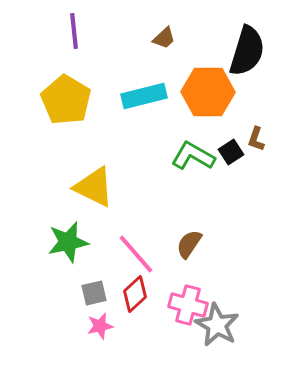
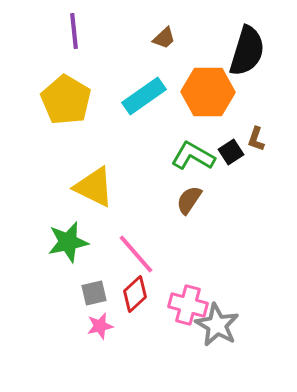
cyan rectangle: rotated 21 degrees counterclockwise
brown semicircle: moved 44 px up
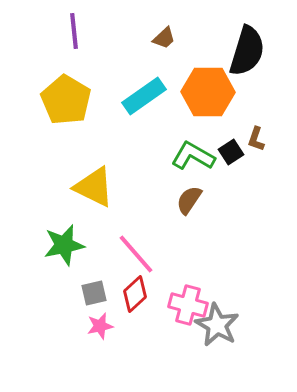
green star: moved 4 px left, 3 px down
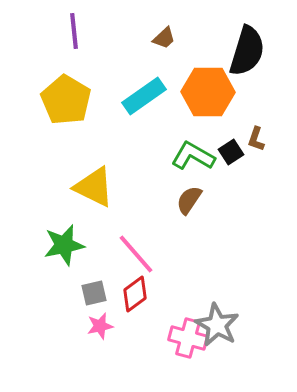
red diamond: rotated 6 degrees clockwise
pink cross: moved 33 px down
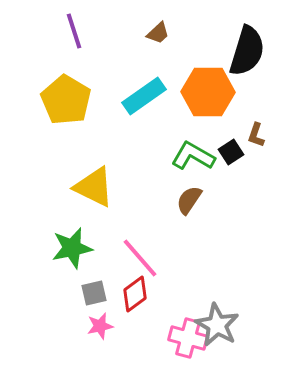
purple line: rotated 12 degrees counterclockwise
brown trapezoid: moved 6 px left, 5 px up
brown L-shape: moved 4 px up
green star: moved 8 px right, 3 px down
pink line: moved 4 px right, 4 px down
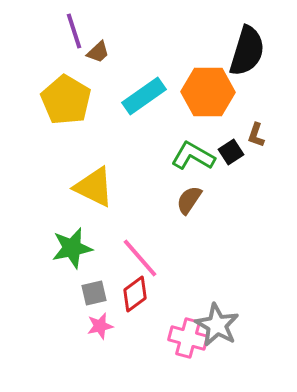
brown trapezoid: moved 60 px left, 19 px down
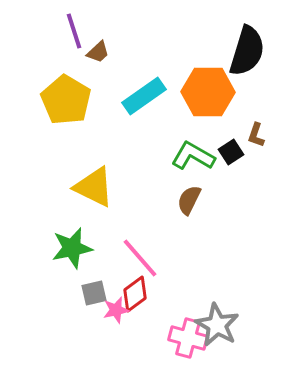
brown semicircle: rotated 8 degrees counterclockwise
pink star: moved 16 px right, 16 px up
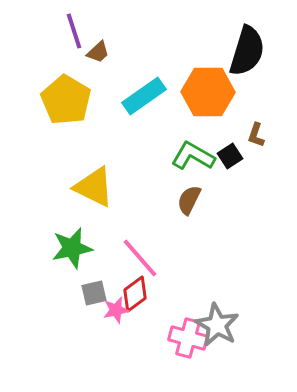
black square: moved 1 px left, 4 px down
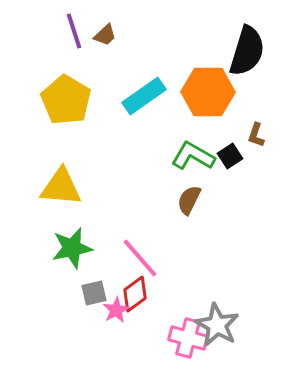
brown trapezoid: moved 7 px right, 17 px up
yellow triangle: moved 33 px left; rotated 21 degrees counterclockwise
pink star: rotated 16 degrees counterclockwise
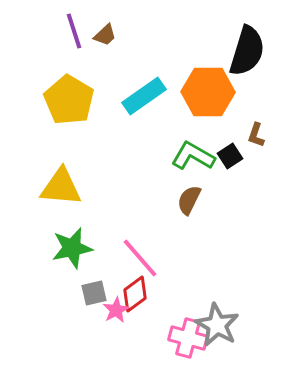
yellow pentagon: moved 3 px right
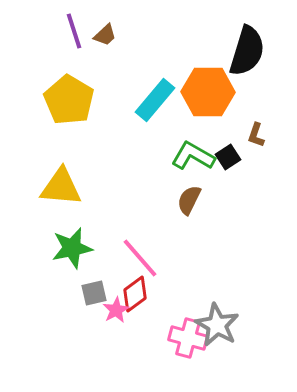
cyan rectangle: moved 11 px right, 4 px down; rotated 15 degrees counterclockwise
black square: moved 2 px left, 1 px down
